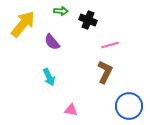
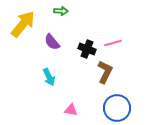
black cross: moved 1 px left, 29 px down
pink line: moved 3 px right, 2 px up
blue circle: moved 12 px left, 2 px down
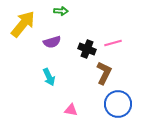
purple semicircle: rotated 66 degrees counterclockwise
brown L-shape: moved 1 px left, 1 px down
blue circle: moved 1 px right, 4 px up
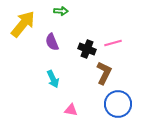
purple semicircle: rotated 84 degrees clockwise
cyan arrow: moved 4 px right, 2 px down
